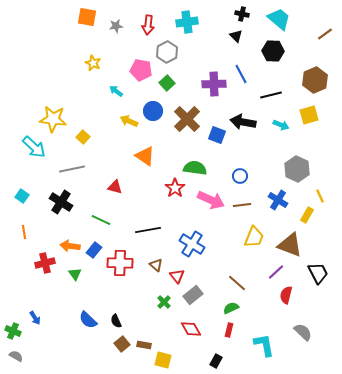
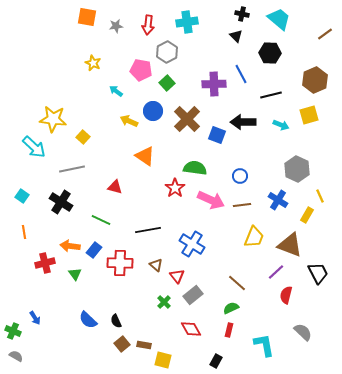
black hexagon at (273, 51): moved 3 px left, 2 px down
black arrow at (243, 122): rotated 10 degrees counterclockwise
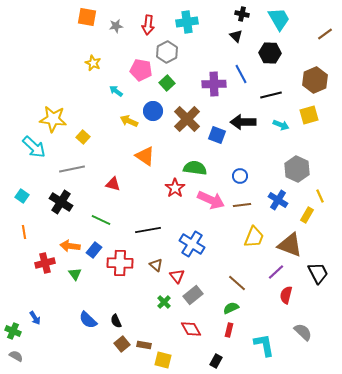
cyan trapezoid at (279, 19): rotated 20 degrees clockwise
red triangle at (115, 187): moved 2 px left, 3 px up
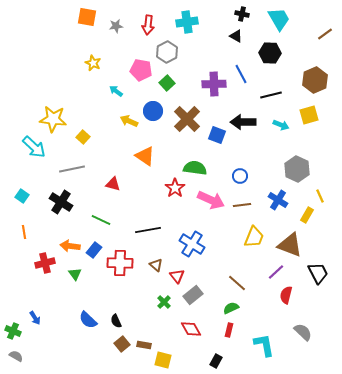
black triangle at (236, 36): rotated 16 degrees counterclockwise
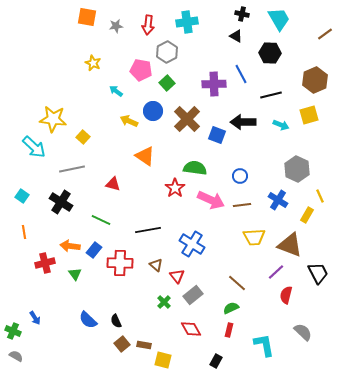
yellow trapezoid at (254, 237): rotated 65 degrees clockwise
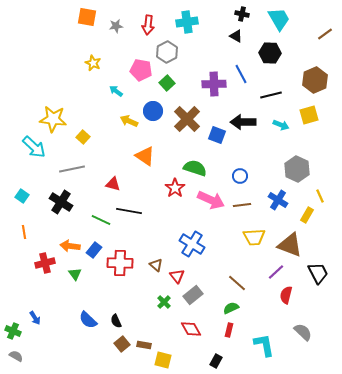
green semicircle at (195, 168): rotated 10 degrees clockwise
black line at (148, 230): moved 19 px left, 19 px up; rotated 20 degrees clockwise
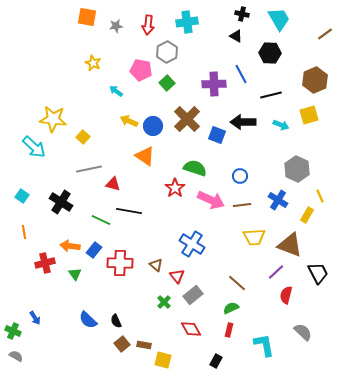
blue circle at (153, 111): moved 15 px down
gray line at (72, 169): moved 17 px right
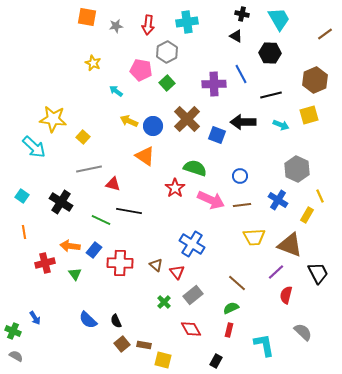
red triangle at (177, 276): moved 4 px up
